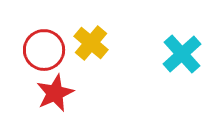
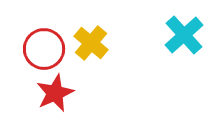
red circle: moved 1 px up
cyan cross: moved 2 px right, 19 px up
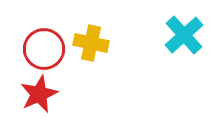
yellow cross: rotated 28 degrees counterclockwise
red star: moved 16 px left, 1 px down
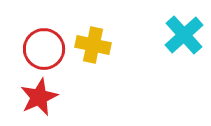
yellow cross: moved 2 px right, 2 px down
red star: moved 3 px down
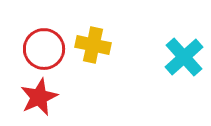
cyan cross: moved 22 px down
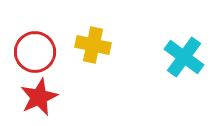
red circle: moved 9 px left, 3 px down
cyan cross: rotated 12 degrees counterclockwise
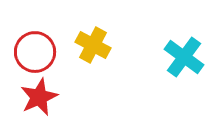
yellow cross: rotated 16 degrees clockwise
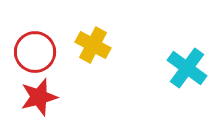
cyan cross: moved 3 px right, 11 px down
red star: rotated 9 degrees clockwise
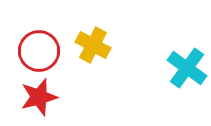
red circle: moved 4 px right, 1 px up
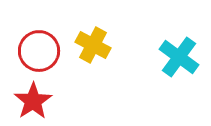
cyan cross: moved 8 px left, 11 px up
red star: moved 6 px left, 4 px down; rotated 18 degrees counterclockwise
